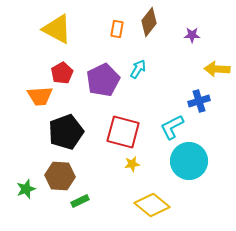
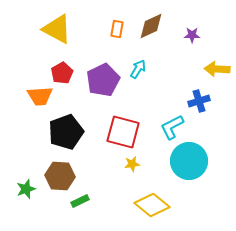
brown diamond: moved 2 px right, 4 px down; rotated 28 degrees clockwise
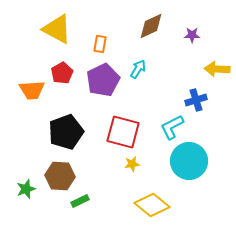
orange rectangle: moved 17 px left, 15 px down
orange trapezoid: moved 8 px left, 6 px up
blue cross: moved 3 px left, 1 px up
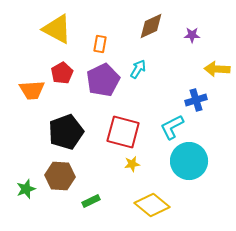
green rectangle: moved 11 px right
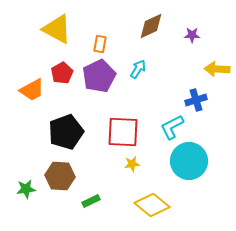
purple pentagon: moved 4 px left, 4 px up
orange trapezoid: rotated 24 degrees counterclockwise
red square: rotated 12 degrees counterclockwise
green star: rotated 12 degrees clockwise
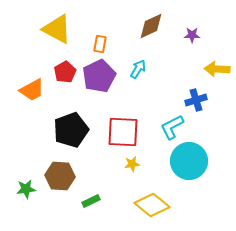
red pentagon: moved 3 px right, 1 px up
black pentagon: moved 5 px right, 2 px up
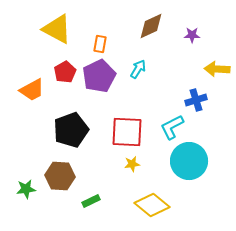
red square: moved 4 px right
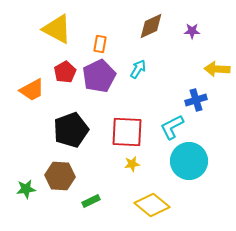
purple star: moved 4 px up
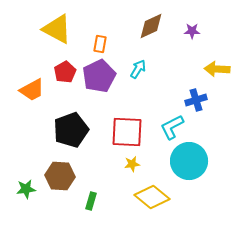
green rectangle: rotated 48 degrees counterclockwise
yellow diamond: moved 8 px up
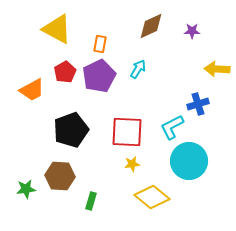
blue cross: moved 2 px right, 4 px down
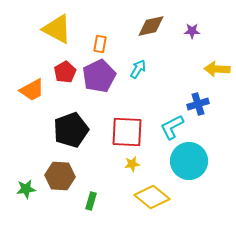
brown diamond: rotated 12 degrees clockwise
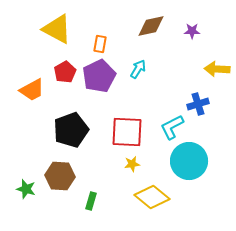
green star: rotated 24 degrees clockwise
